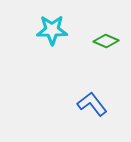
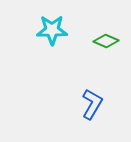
blue L-shape: rotated 68 degrees clockwise
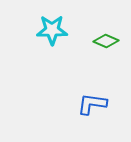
blue L-shape: rotated 112 degrees counterclockwise
